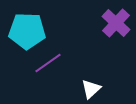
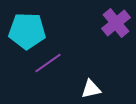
purple cross: rotated 8 degrees clockwise
white triangle: rotated 30 degrees clockwise
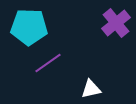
cyan pentagon: moved 2 px right, 4 px up
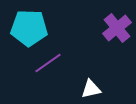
purple cross: moved 1 px right, 5 px down
cyan pentagon: moved 1 px down
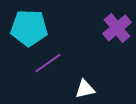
white triangle: moved 6 px left
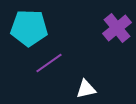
purple line: moved 1 px right
white triangle: moved 1 px right
